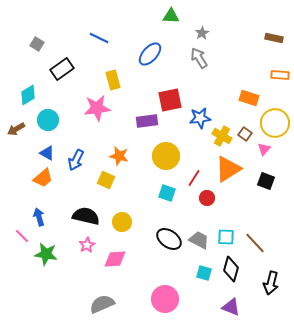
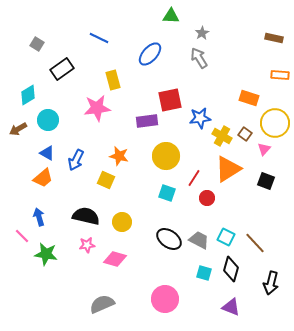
brown arrow at (16, 129): moved 2 px right
cyan square at (226, 237): rotated 24 degrees clockwise
pink star at (87, 245): rotated 21 degrees clockwise
pink diamond at (115, 259): rotated 20 degrees clockwise
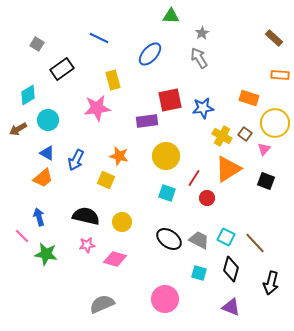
brown rectangle at (274, 38): rotated 30 degrees clockwise
blue star at (200, 118): moved 3 px right, 10 px up
cyan square at (204, 273): moved 5 px left
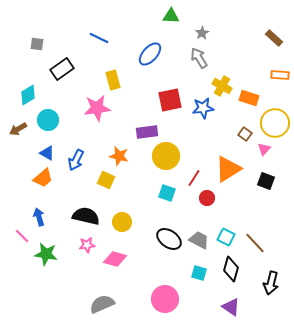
gray square at (37, 44): rotated 24 degrees counterclockwise
purple rectangle at (147, 121): moved 11 px down
yellow cross at (222, 136): moved 50 px up
purple triangle at (231, 307): rotated 12 degrees clockwise
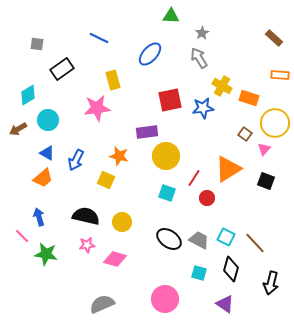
purple triangle at (231, 307): moved 6 px left, 3 px up
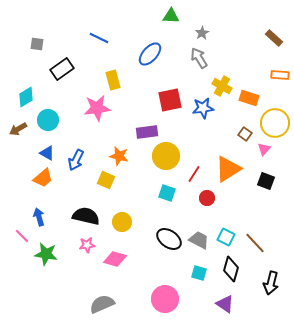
cyan diamond at (28, 95): moved 2 px left, 2 px down
red line at (194, 178): moved 4 px up
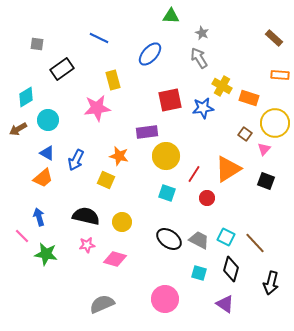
gray star at (202, 33): rotated 16 degrees counterclockwise
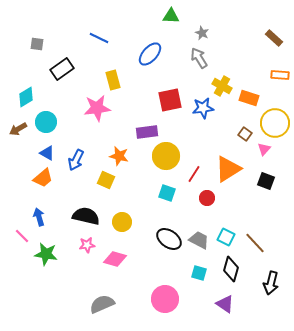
cyan circle at (48, 120): moved 2 px left, 2 px down
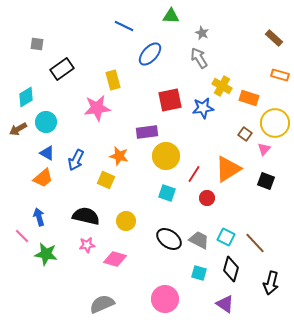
blue line at (99, 38): moved 25 px right, 12 px up
orange rectangle at (280, 75): rotated 12 degrees clockwise
yellow circle at (122, 222): moved 4 px right, 1 px up
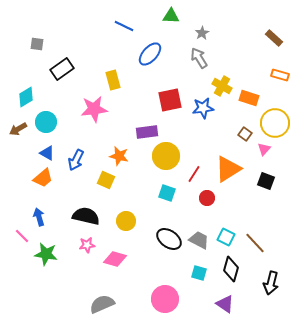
gray star at (202, 33): rotated 16 degrees clockwise
pink star at (97, 108): moved 3 px left, 1 px down
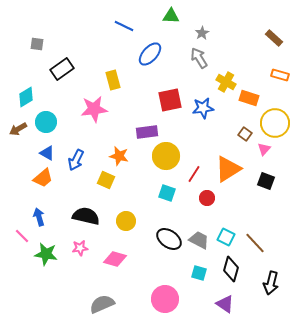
yellow cross at (222, 86): moved 4 px right, 4 px up
pink star at (87, 245): moved 7 px left, 3 px down
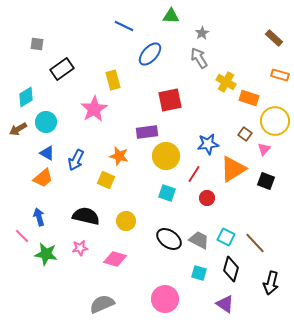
blue star at (203, 108): moved 5 px right, 36 px down
pink star at (94, 109): rotated 24 degrees counterclockwise
yellow circle at (275, 123): moved 2 px up
orange triangle at (228, 169): moved 5 px right
